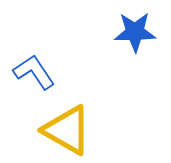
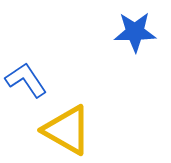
blue L-shape: moved 8 px left, 8 px down
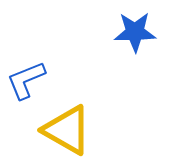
blue L-shape: rotated 78 degrees counterclockwise
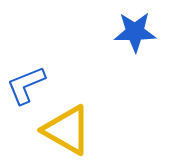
blue L-shape: moved 5 px down
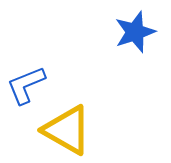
blue star: rotated 18 degrees counterclockwise
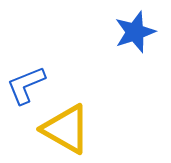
yellow triangle: moved 1 px left, 1 px up
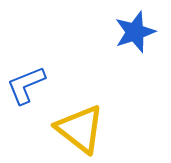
yellow triangle: moved 14 px right; rotated 8 degrees clockwise
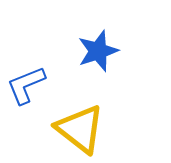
blue star: moved 37 px left, 19 px down
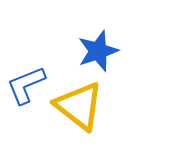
yellow triangle: moved 1 px left, 23 px up
